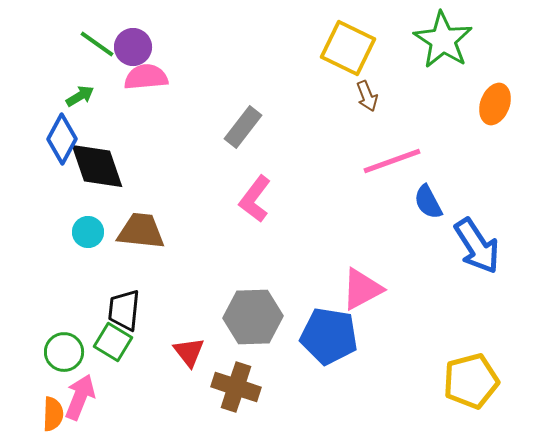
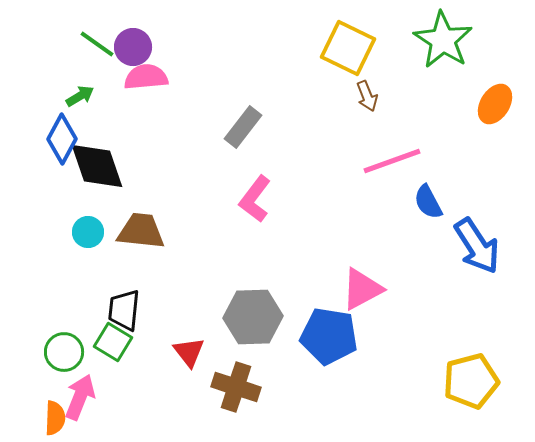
orange ellipse: rotated 12 degrees clockwise
orange semicircle: moved 2 px right, 4 px down
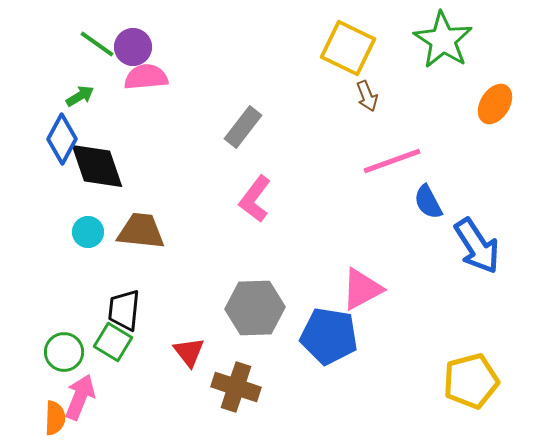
gray hexagon: moved 2 px right, 9 px up
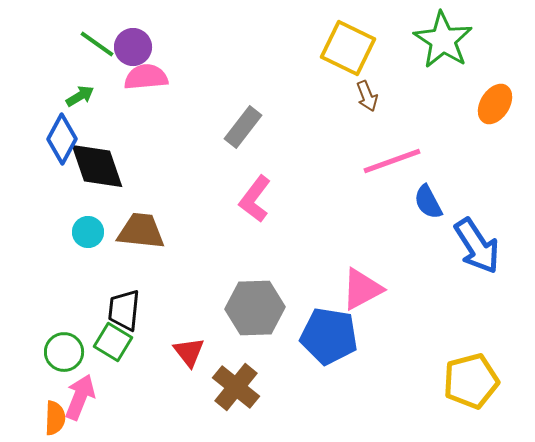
brown cross: rotated 21 degrees clockwise
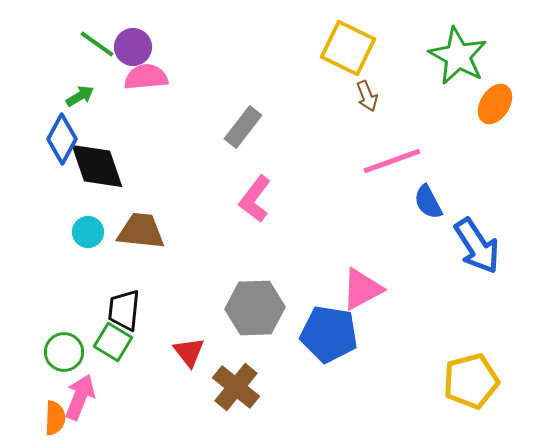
green star: moved 15 px right, 16 px down; rotated 4 degrees counterclockwise
blue pentagon: moved 2 px up
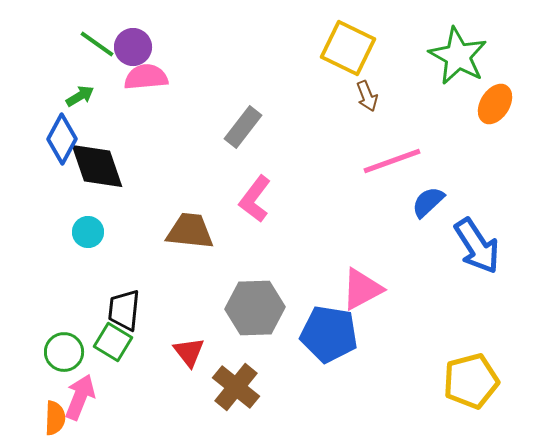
blue semicircle: rotated 75 degrees clockwise
brown trapezoid: moved 49 px right
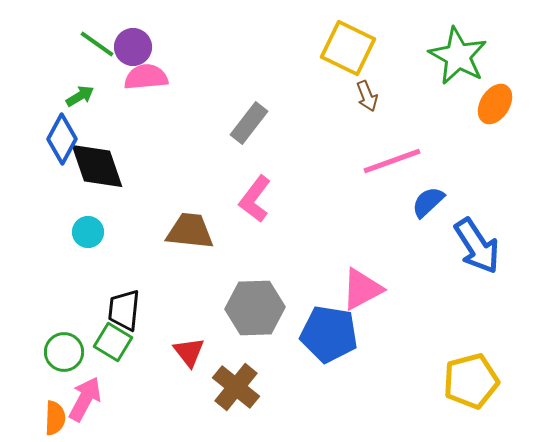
gray rectangle: moved 6 px right, 4 px up
pink arrow: moved 5 px right, 2 px down; rotated 6 degrees clockwise
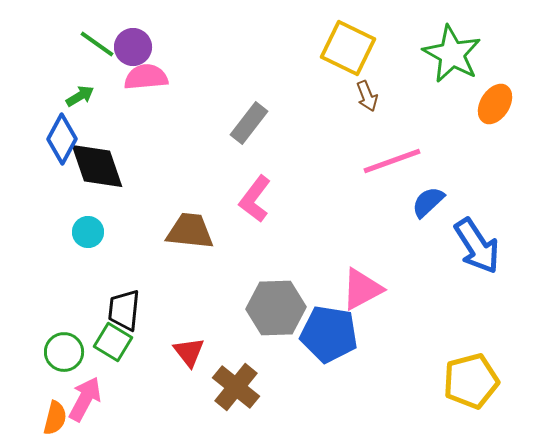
green star: moved 6 px left, 2 px up
gray hexagon: moved 21 px right
orange semicircle: rotated 12 degrees clockwise
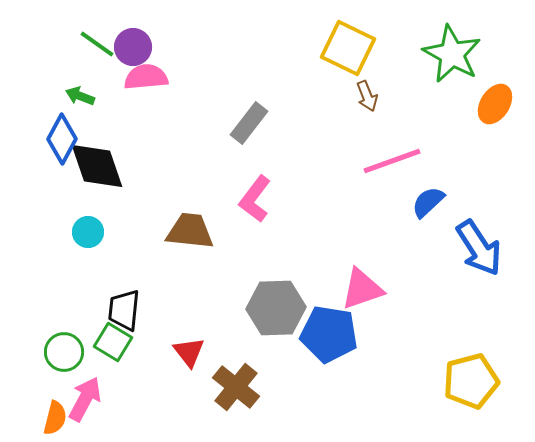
green arrow: rotated 128 degrees counterclockwise
blue arrow: moved 2 px right, 2 px down
pink triangle: rotated 9 degrees clockwise
